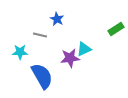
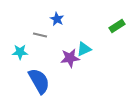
green rectangle: moved 1 px right, 3 px up
blue semicircle: moved 3 px left, 5 px down
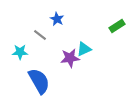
gray line: rotated 24 degrees clockwise
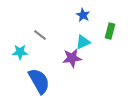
blue star: moved 26 px right, 4 px up
green rectangle: moved 7 px left, 5 px down; rotated 42 degrees counterclockwise
cyan triangle: moved 1 px left, 7 px up
purple star: moved 2 px right
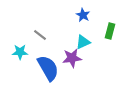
blue semicircle: moved 9 px right, 13 px up
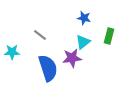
blue star: moved 1 px right, 3 px down; rotated 16 degrees counterclockwise
green rectangle: moved 1 px left, 5 px down
cyan triangle: rotated 14 degrees counterclockwise
cyan star: moved 8 px left
blue semicircle: rotated 12 degrees clockwise
